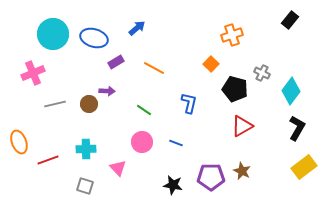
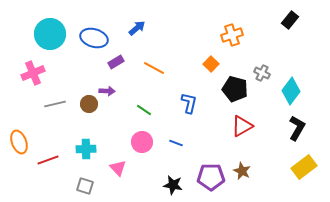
cyan circle: moved 3 px left
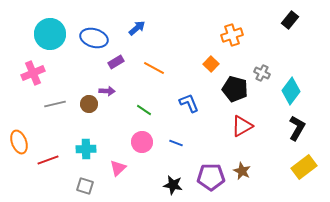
blue L-shape: rotated 35 degrees counterclockwise
pink triangle: rotated 30 degrees clockwise
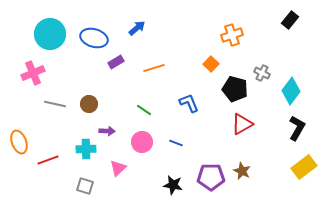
orange line: rotated 45 degrees counterclockwise
purple arrow: moved 40 px down
gray line: rotated 25 degrees clockwise
red triangle: moved 2 px up
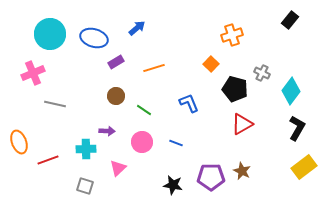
brown circle: moved 27 px right, 8 px up
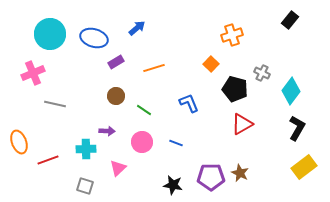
brown star: moved 2 px left, 2 px down
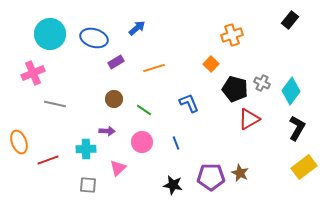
gray cross: moved 10 px down
brown circle: moved 2 px left, 3 px down
red triangle: moved 7 px right, 5 px up
blue line: rotated 48 degrees clockwise
gray square: moved 3 px right, 1 px up; rotated 12 degrees counterclockwise
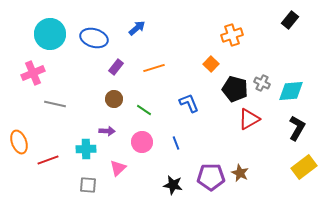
purple rectangle: moved 5 px down; rotated 21 degrees counterclockwise
cyan diamond: rotated 48 degrees clockwise
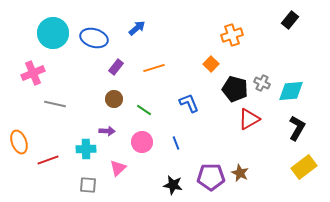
cyan circle: moved 3 px right, 1 px up
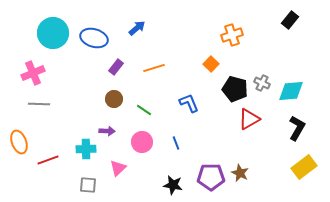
gray line: moved 16 px left; rotated 10 degrees counterclockwise
